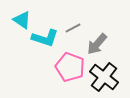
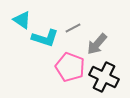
black cross: rotated 12 degrees counterclockwise
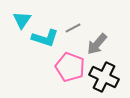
cyan triangle: rotated 30 degrees clockwise
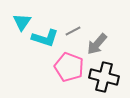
cyan triangle: moved 2 px down
gray line: moved 3 px down
pink pentagon: moved 1 px left
black cross: rotated 12 degrees counterclockwise
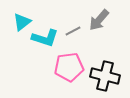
cyan triangle: rotated 18 degrees clockwise
gray arrow: moved 2 px right, 24 px up
pink pentagon: rotated 28 degrees counterclockwise
black cross: moved 1 px right, 1 px up
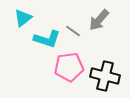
cyan triangle: moved 1 px right, 4 px up
gray line: rotated 63 degrees clockwise
cyan L-shape: moved 2 px right, 1 px down
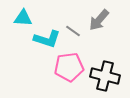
cyan triangle: rotated 42 degrees clockwise
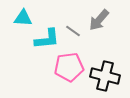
cyan L-shape: rotated 24 degrees counterclockwise
